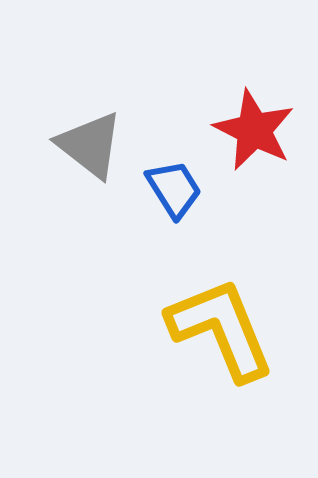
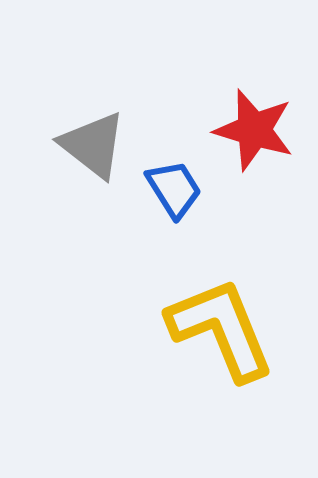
red star: rotated 10 degrees counterclockwise
gray triangle: moved 3 px right
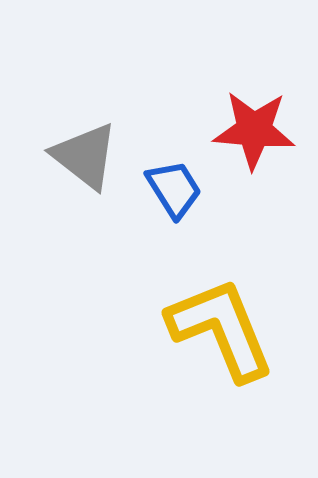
red star: rotated 12 degrees counterclockwise
gray triangle: moved 8 px left, 11 px down
